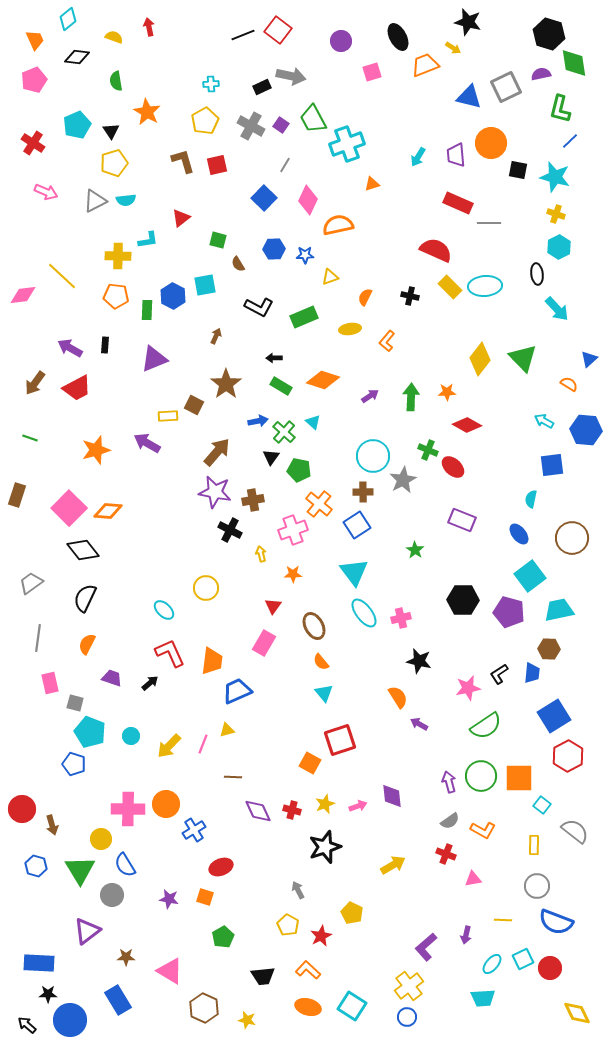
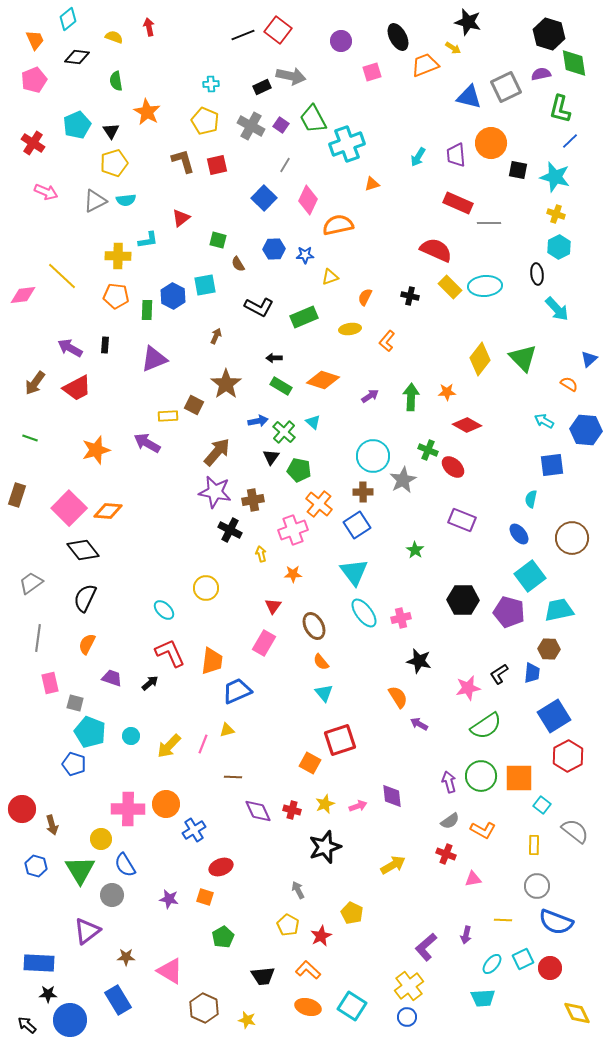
yellow pentagon at (205, 121): rotated 20 degrees counterclockwise
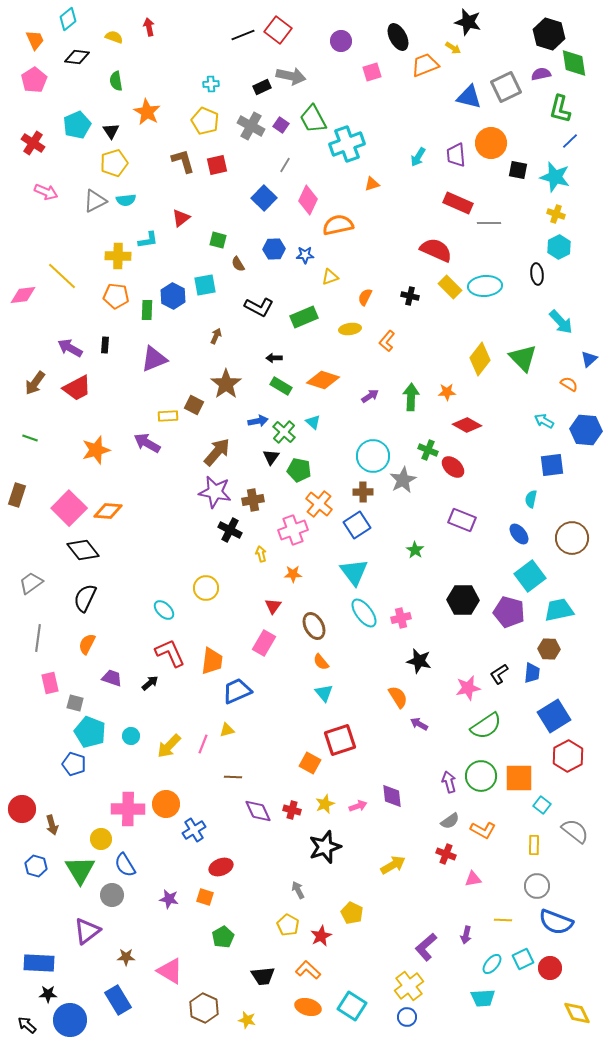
pink pentagon at (34, 80): rotated 10 degrees counterclockwise
cyan arrow at (557, 309): moved 4 px right, 13 px down
